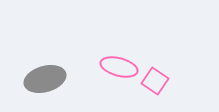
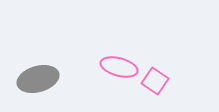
gray ellipse: moved 7 px left
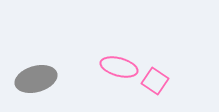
gray ellipse: moved 2 px left
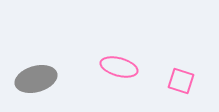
pink square: moved 26 px right; rotated 16 degrees counterclockwise
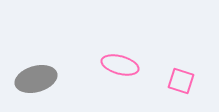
pink ellipse: moved 1 px right, 2 px up
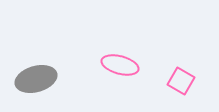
pink square: rotated 12 degrees clockwise
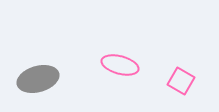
gray ellipse: moved 2 px right
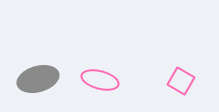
pink ellipse: moved 20 px left, 15 px down
